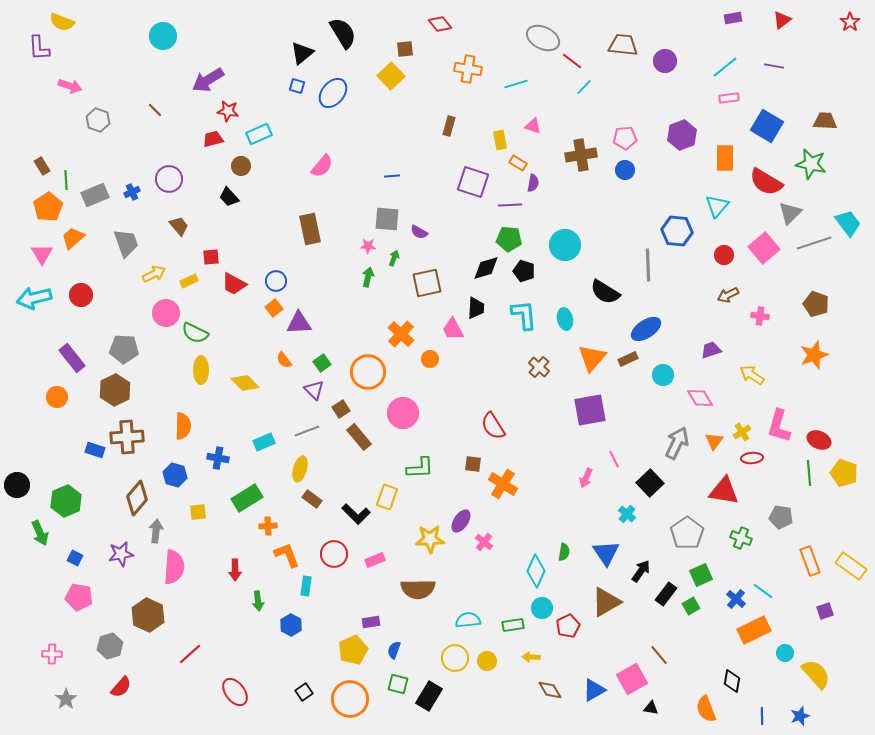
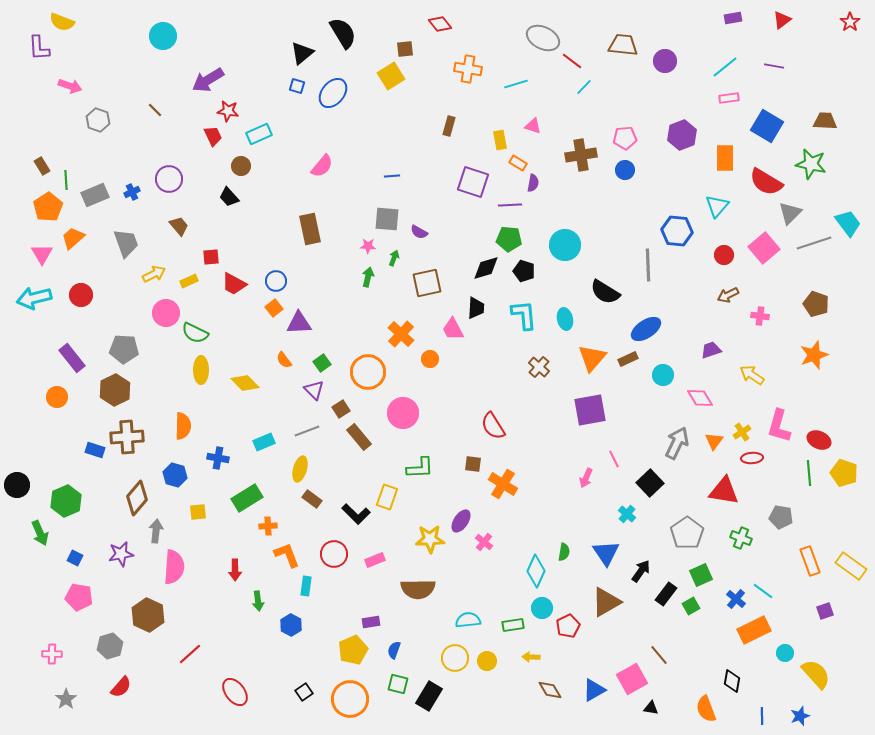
yellow square at (391, 76): rotated 12 degrees clockwise
red trapezoid at (213, 139): moved 3 px up; rotated 80 degrees clockwise
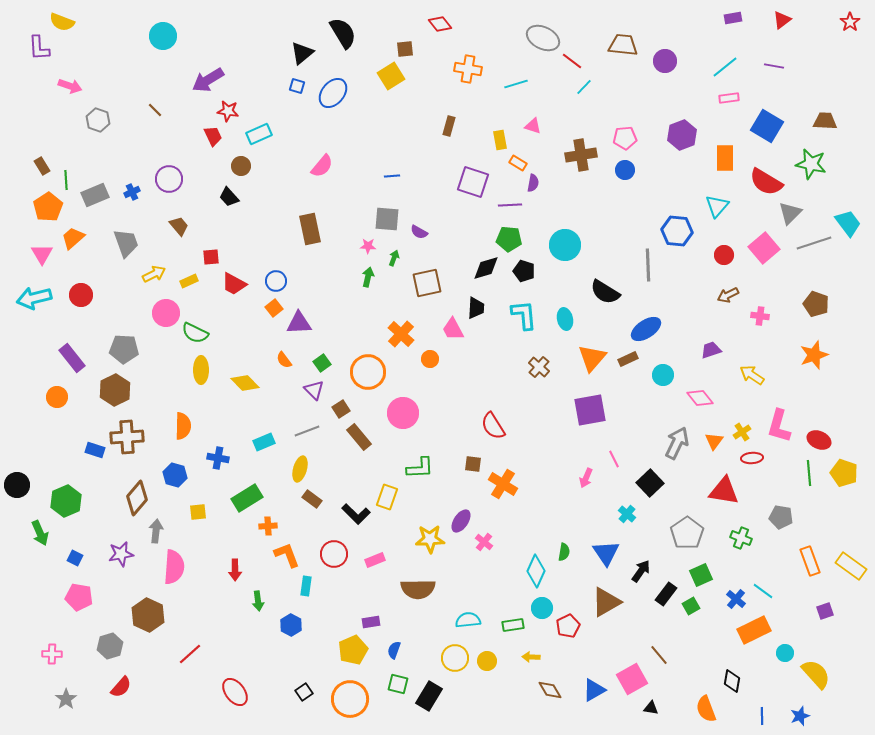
pink diamond at (700, 398): rotated 8 degrees counterclockwise
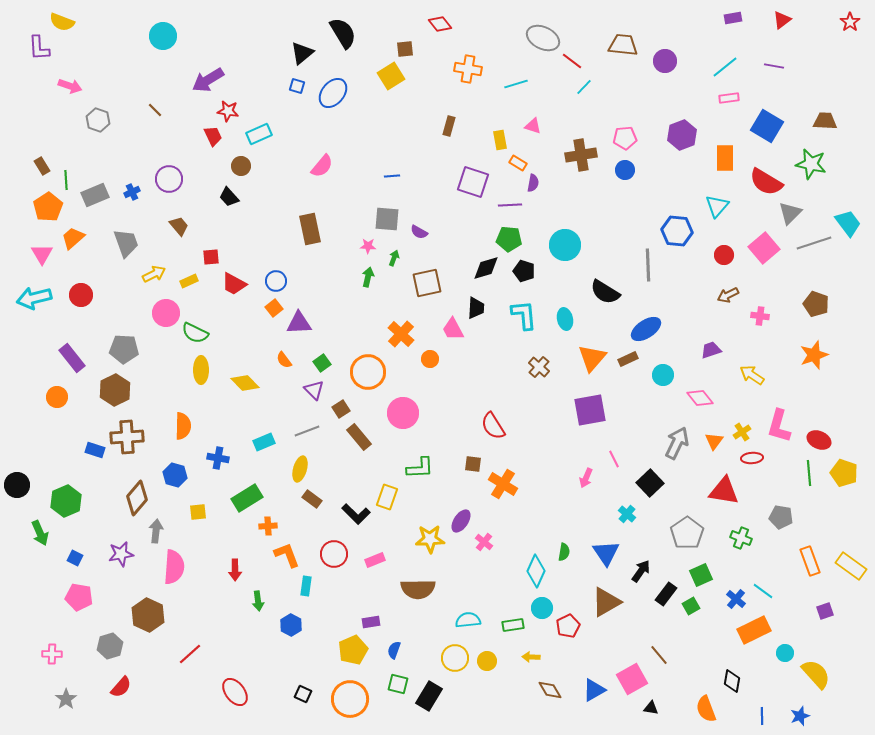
black square at (304, 692): moved 1 px left, 2 px down; rotated 30 degrees counterclockwise
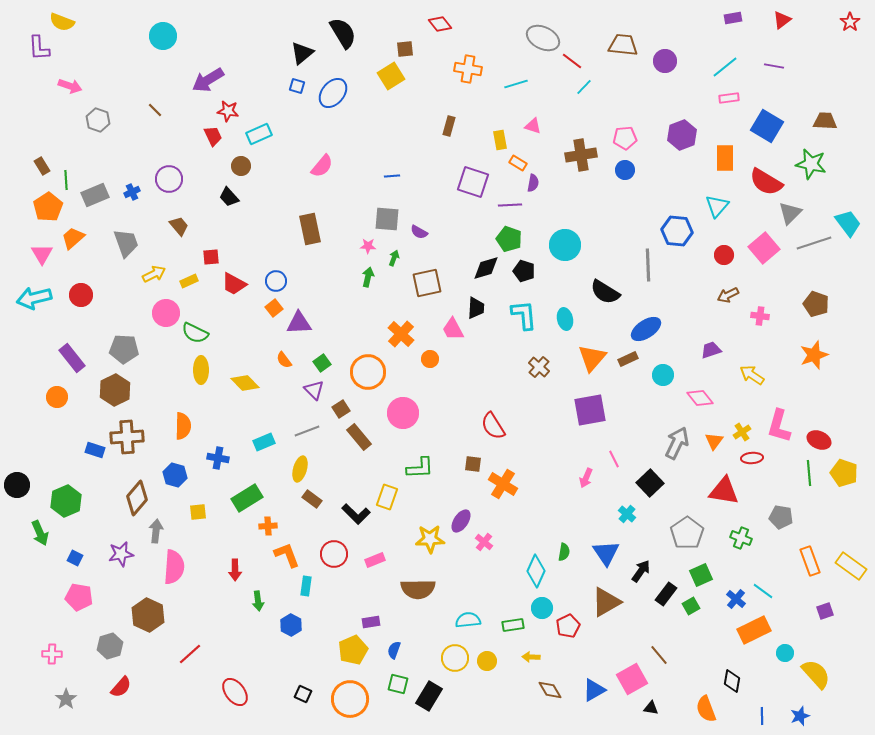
green pentagon at (509, 239): rotated 15 degrees clockwise
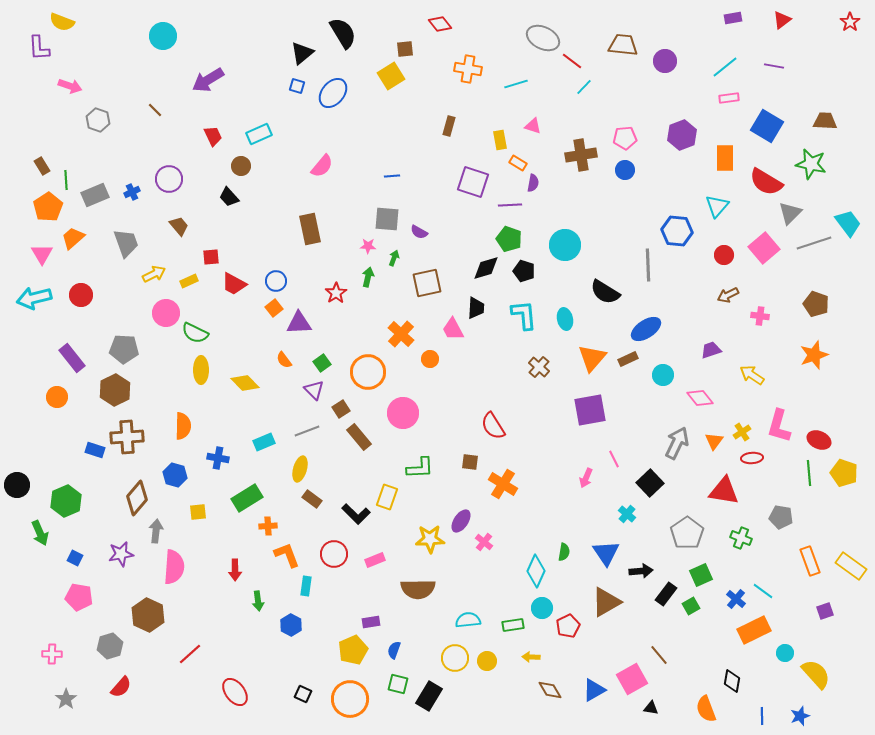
red star at (228, 111): moved 108 px right, 182 px down; rotated 30 degrees clockwise
brown square at (473, 464): moved 3 px left, 2 px up
black arrow at (641, 571): rotated 50 degrees clockwise
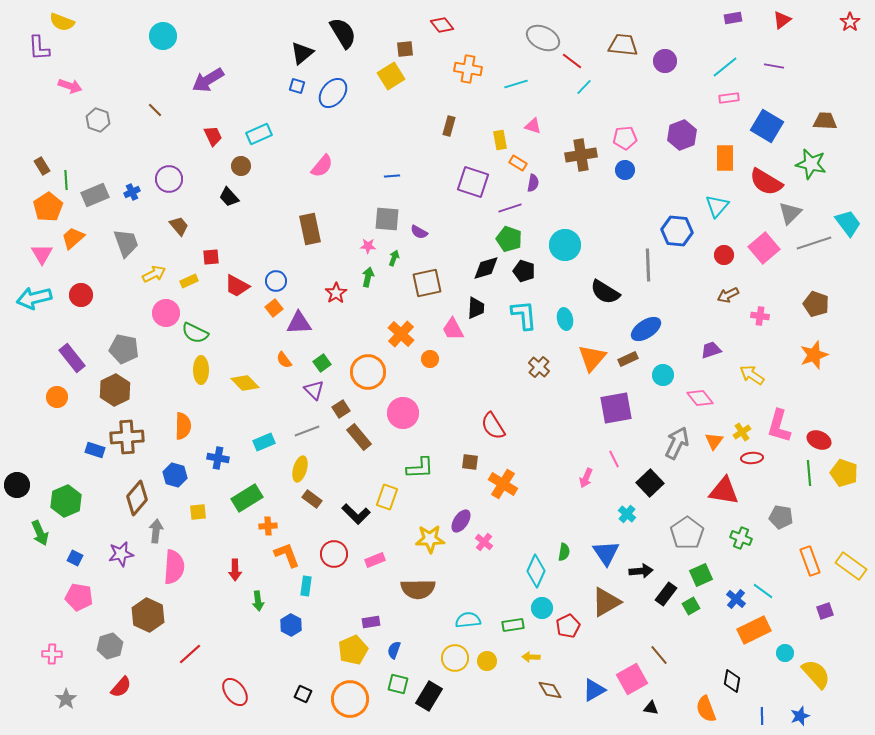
red diamond at (440, 24): moved 2 px right, 1 px down
purple line at (510, 205): moved 3 px down; rotated 15 degrees counterclockwise
red trapezoid at (234, 284): moved 3 px right, 2 px down
gray pentagon at (124, 349): rotated 8 degrees clockwise
purple square at (590, 410): moved 26 px right, 2 px up
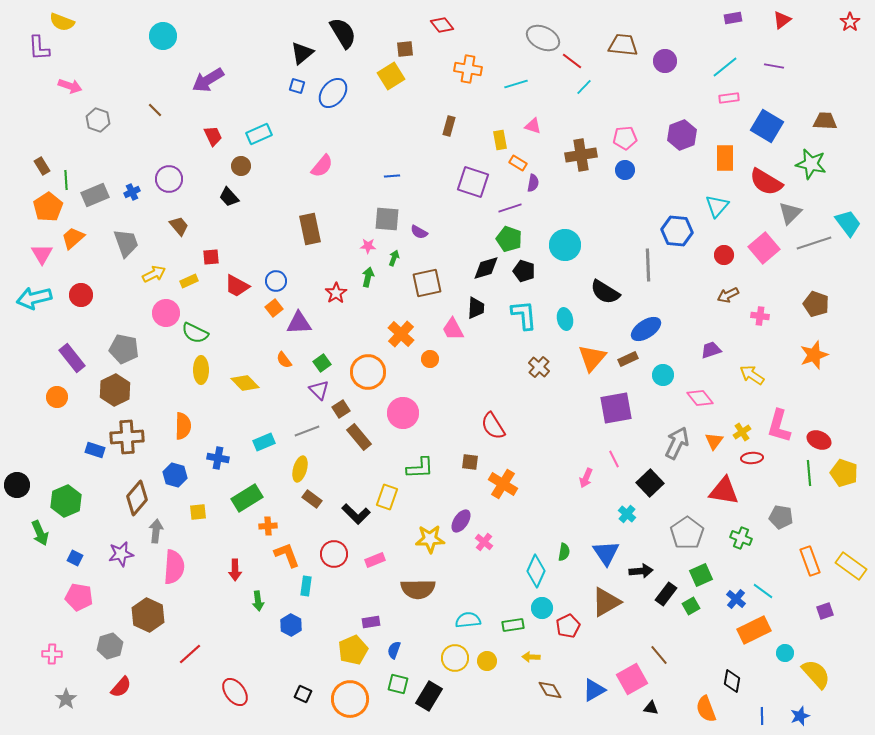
purple triangle at (314, 390): moved 5 px right
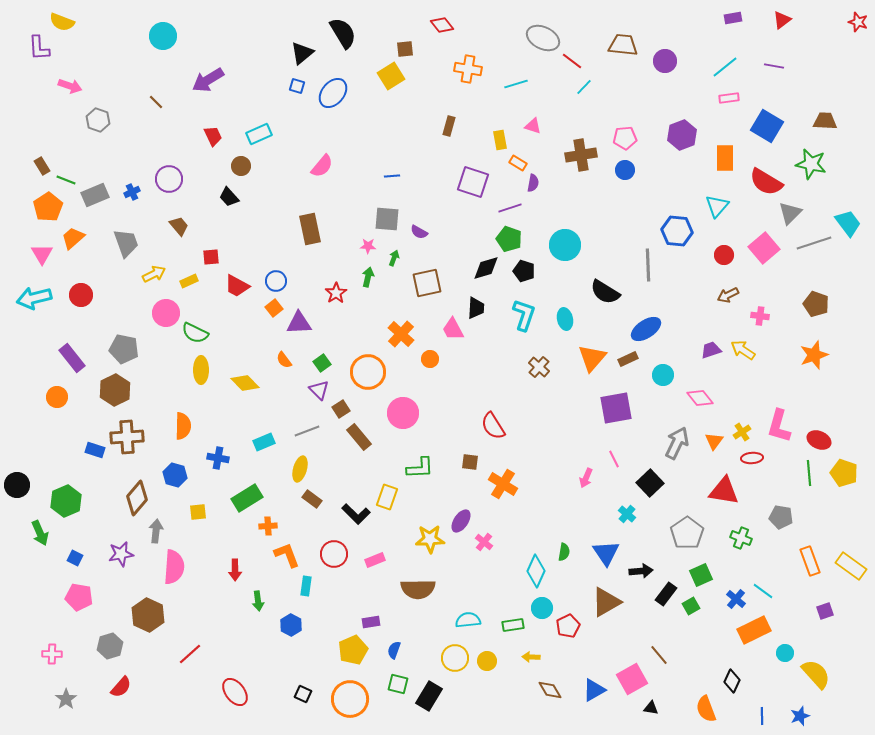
red star at (850, 22): moved 8 px right; rotated 18 degrees counterclockwise
brown line at (155, 110): moved 1 px right, 8 px up
green line at (66, 180): rotated 66 degrees counterclockwise
cyan L-shape at (524, 315): rotated 24 degrees clockwise
yellow arrow at (752, 375): moved 9 px left, 25 px up
black diamond at (732, 681): rotated 15 degrees clockwise
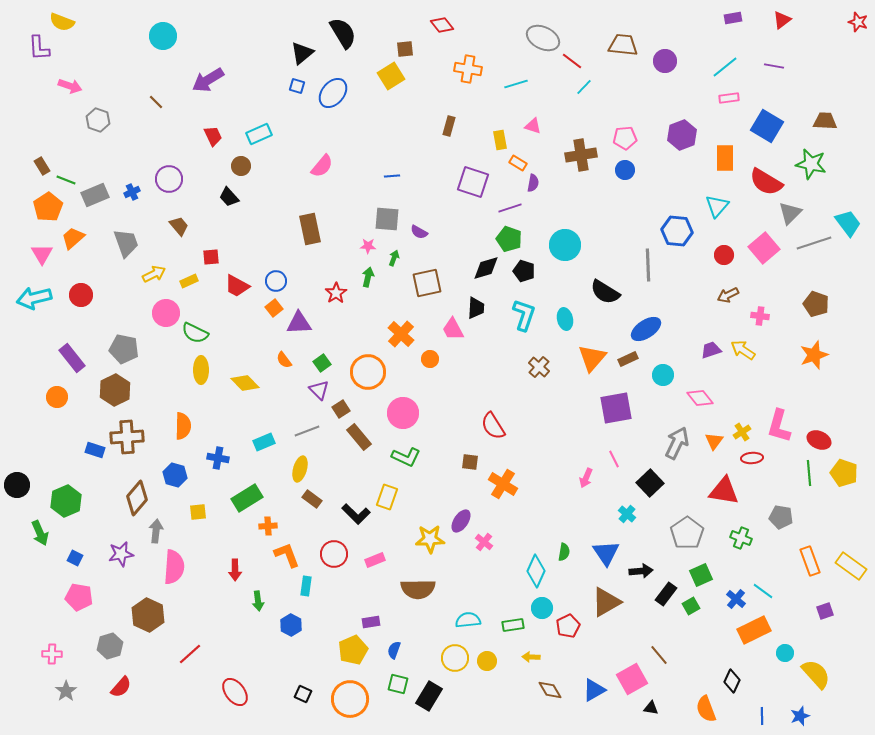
green L-shape at (420, 468): moved 14 px left, 11 px up; rotated 28 degrees clockwise
gray star at (66, 699): moved 8 px up
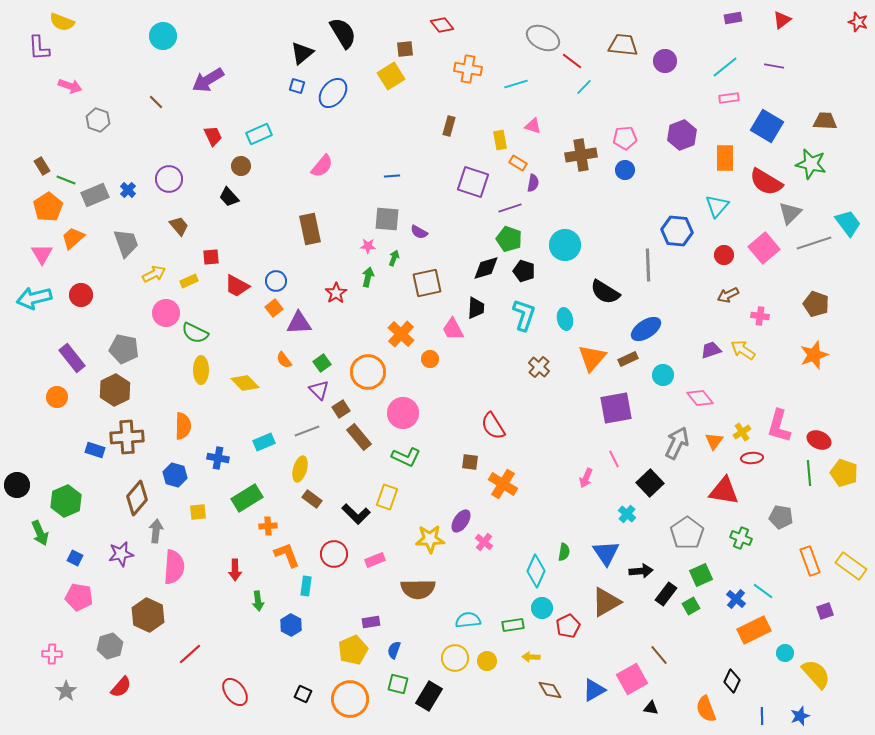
blue cross at (132, 192): moved 4 px left, 2 px up; rotated 21 degrees counterclockwise
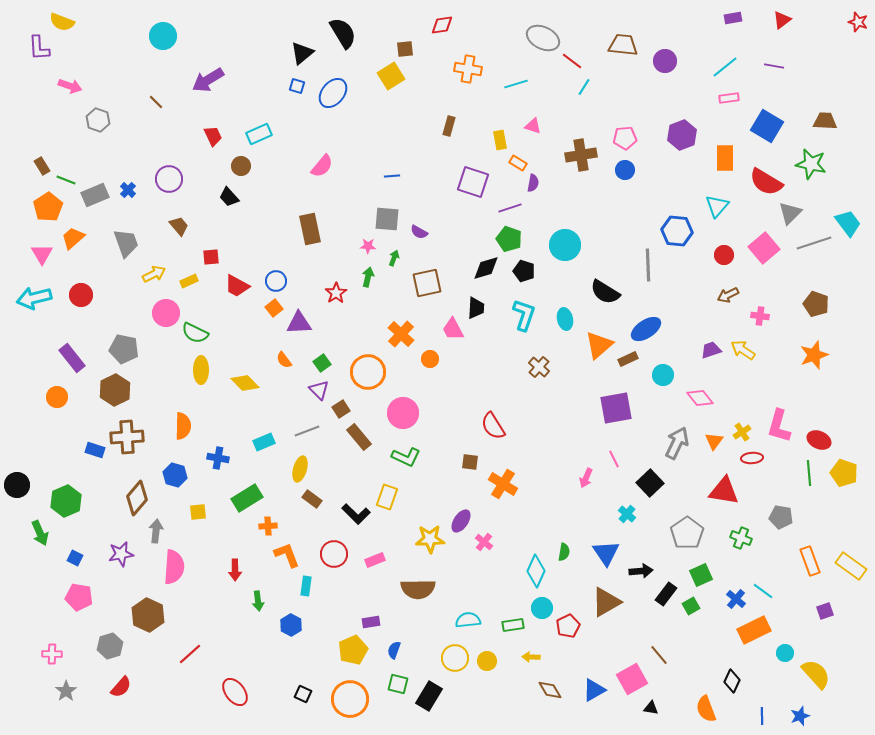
red diamond at (442, 25): rotated 60 degrees counterclockwise
cyan line at (584, 87): rotated 12 degrees counterclockwise
orange triangle at (592, 358): moved 7 px right, 13 px up; rotated 8 degrees clockwise
